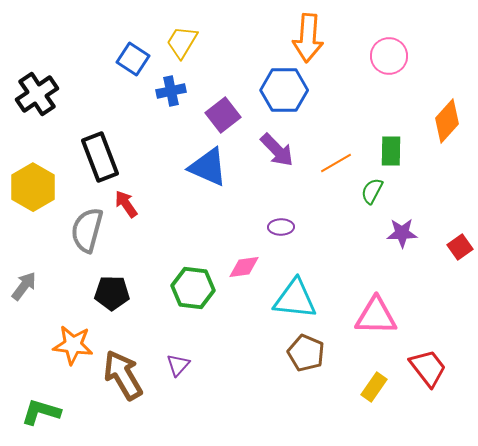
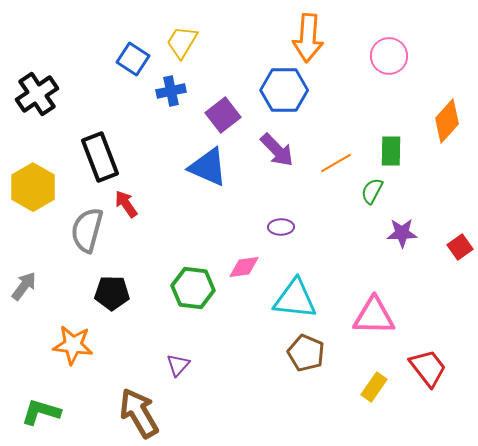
pink triangle: moved 2 px left
brown arrow: moved 16 px right, 38 px down
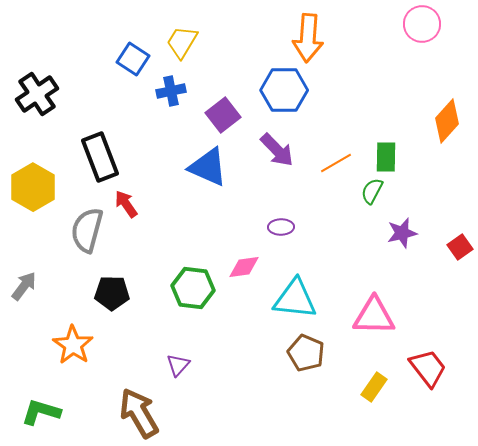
pink circle: moved 33 px right, 32 px up
green rectangle: moved 5 px left, 6 px down
purple star: rotated 12 degrees counterclockwise
orange star: rotated 27 degrees clockwise
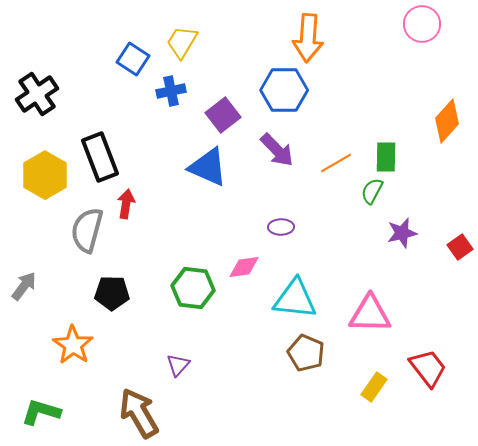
yellow hexagon: moved 12 px right, 12 px up
red arrow: rotated 44 degrees clockwise
pink triangle: moved 4 px left, 2 px up
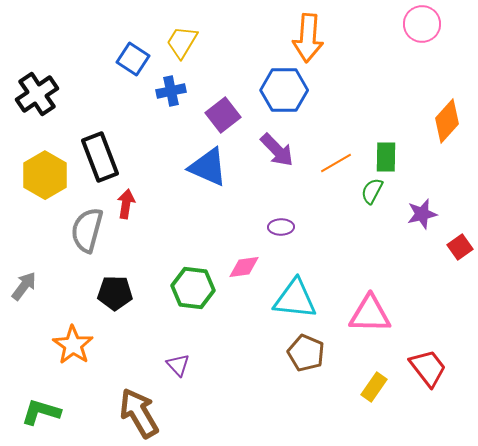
purple star: moved 20 px right, 19 px up
black pentagon: moved 3 px right
purple triangle: rotated 25 degrees counterclockwise
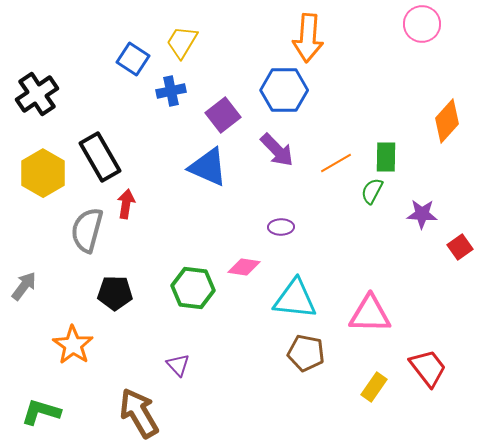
black rectangle: rotated 9 degrees counterclockwise
yellow hexagon: moved 2 px left, 2 px up
purple star: rotated 16 degrees clockwise
pink diamond: rotated 16 degrees clockwise
brown pentagon: rotated 12 degrees counterclockwise
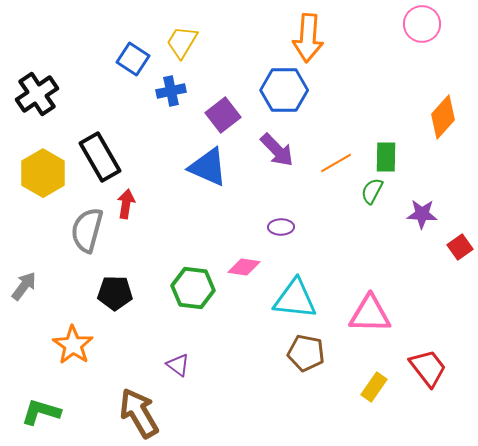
orange diamond: moved 4 px left, 4 px up
purple triangle: rotated 10 degrees counterclockwise
